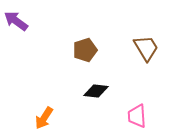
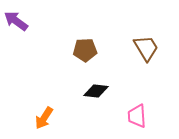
brown pentagon: rotated 15 degrees clockwise
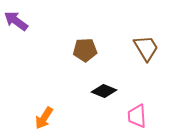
black diamond: moved 8 px right; rotated 15 degrees clockwise
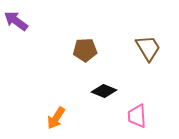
brown trapezoid: moved 2 px right
orange arrow: moved 12 px right
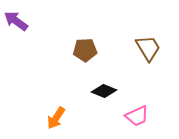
pink trapezoid: rotated 110 degrees counterclockwise
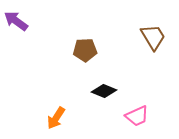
brown trapezoid: moved 5 px right, 11 px up
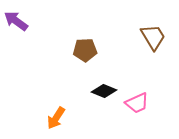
pink trapezoid: moved 13 px up
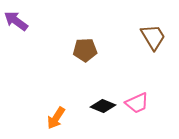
black diamond: moved 1 px left, 15 px down
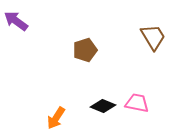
brown pentagon: rotated 15 degrees counterclockwise
pink trapezoid: rotated 145 degrees counterclockwise
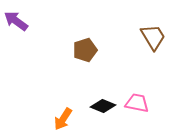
orange arrow: moved 7 px right, 1 px down
